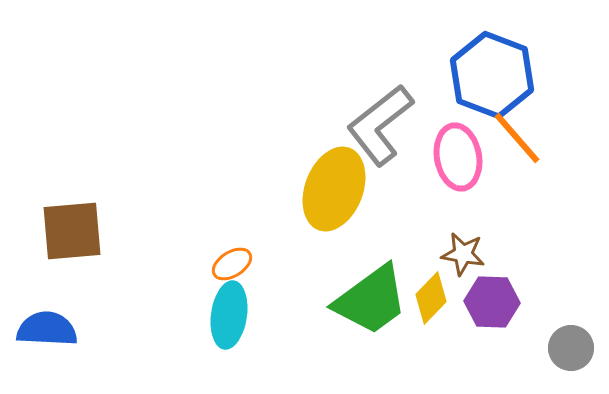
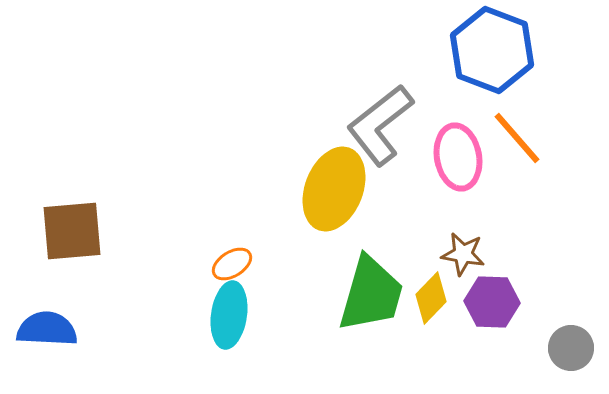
blue hexagon: moved 25 px up
green trapezoid: moved 6 px up; rotated 38 degrees counterclockwise
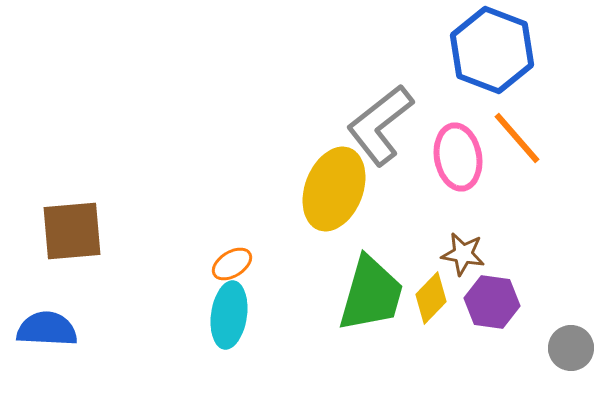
purple hexagon: rotated 6 degrees clockwise
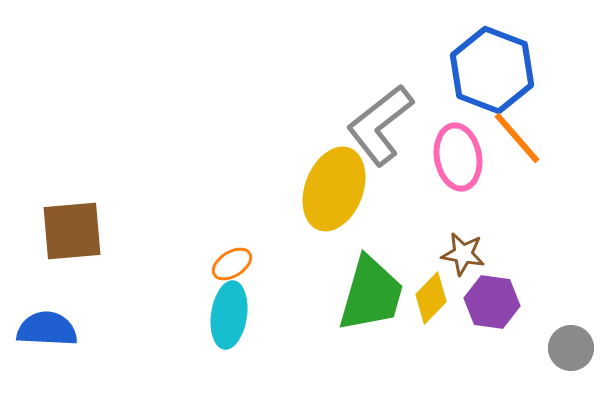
blue hexagon: moved 20 px down
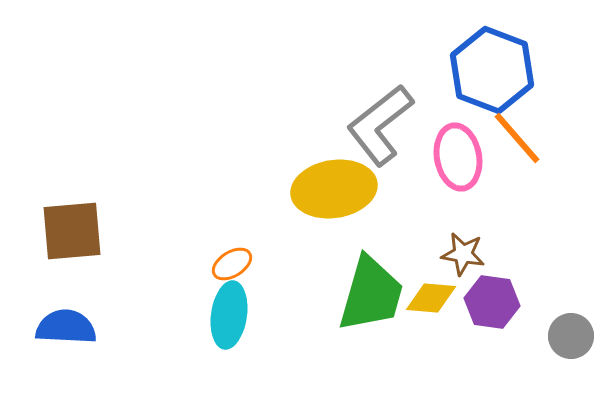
yellow ellipse: rotated 60 degrees clockwise
yellow diamond: rotated 51 degrees clockwise
blue semicircle: moved 19 px right, 2 px up
gray circle: moved 12 px up
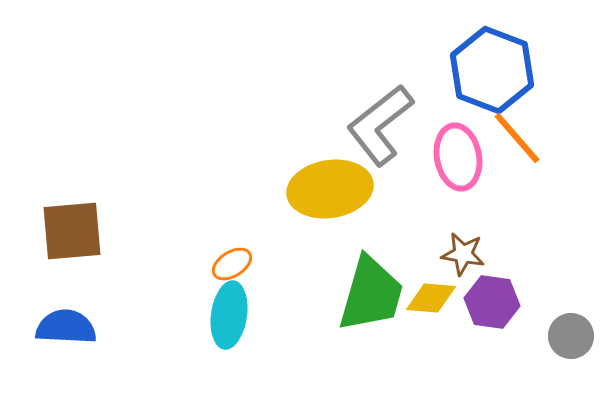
yellow ellipse: moved 4 px left
